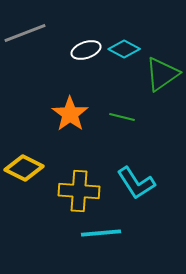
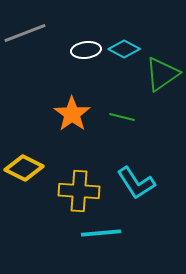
white ellipse: rotated 12 degrees clockwise
orange star: moved 2 px right
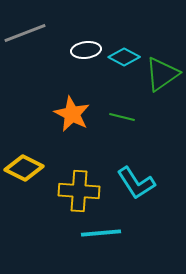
cyan diamond: moved 8 px down
orange star: rotated 9 degrees counterclockwise
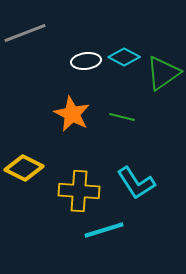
white ellipse: moved 11 px down
green triangle: moved 1 px right, 1 px up
cyan line: moved 3 px right, 3 px up; rotated 12 degrees counterclockwise
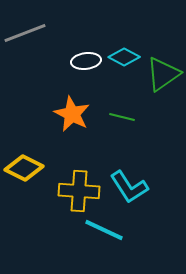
green triangle: moved 1 px down
cyan L-shape: moved 7 px left, 4 px down
cyan line: rotated 42 degrees clockwise
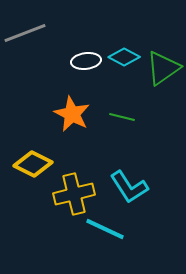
green triangle: moved 6 px up
yellow diamond: moved 9 px right, 4 px up
yellow cross: moved 5 px left, 3 px down; rotated 18 degrees counterclockwise
cyan line: moved 1 px right, 1 px up
